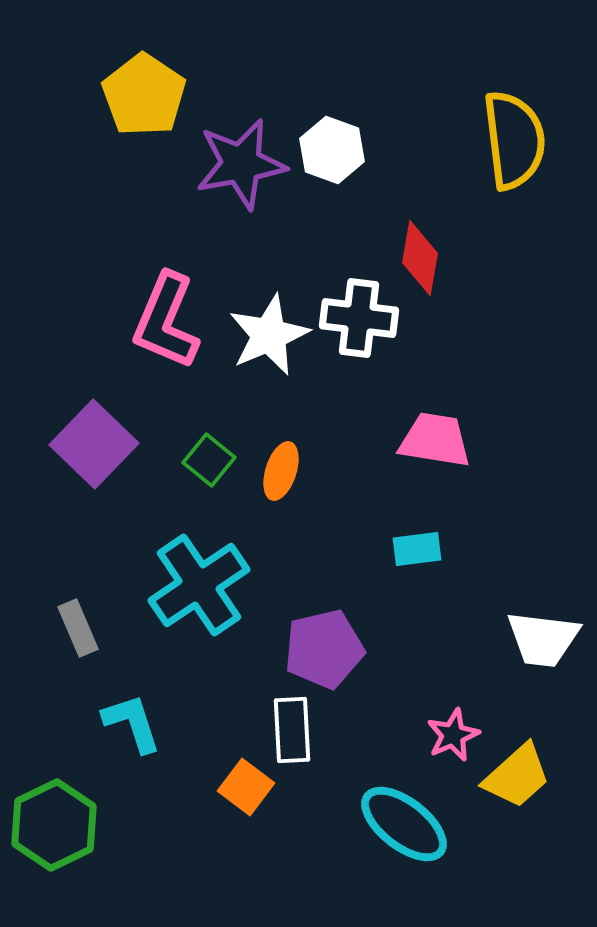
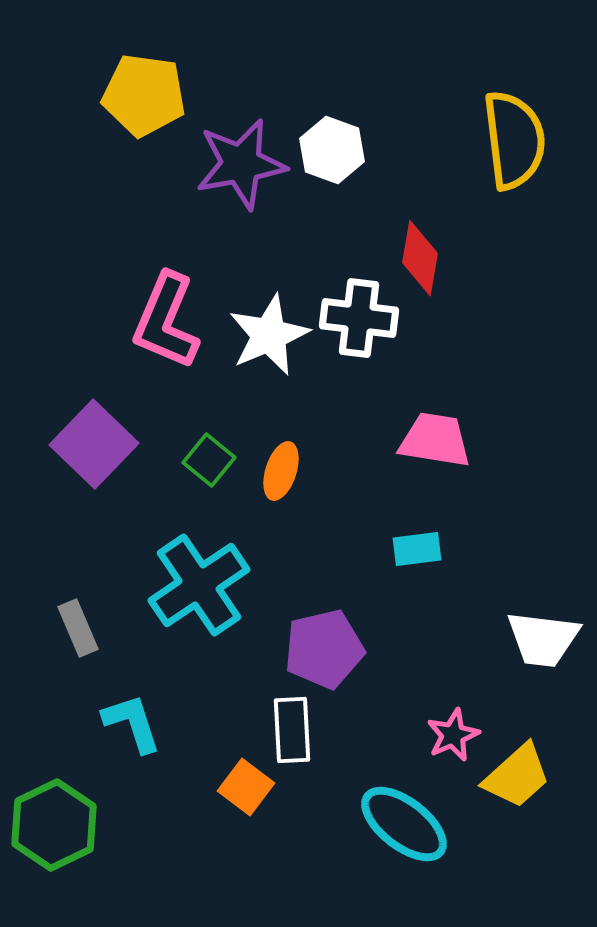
yellow pentagon: rotated 26 degrees counterclockwise
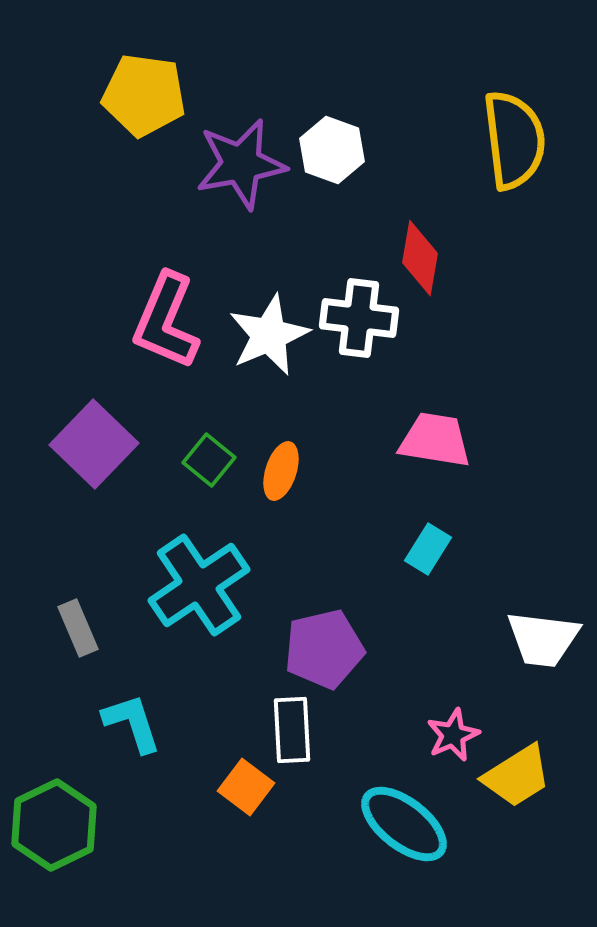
cyan rectangle: moved 11 px right; rotated 51 degrees counterclockwise
yellow trapezoid: rotated 10 degrees clockwise
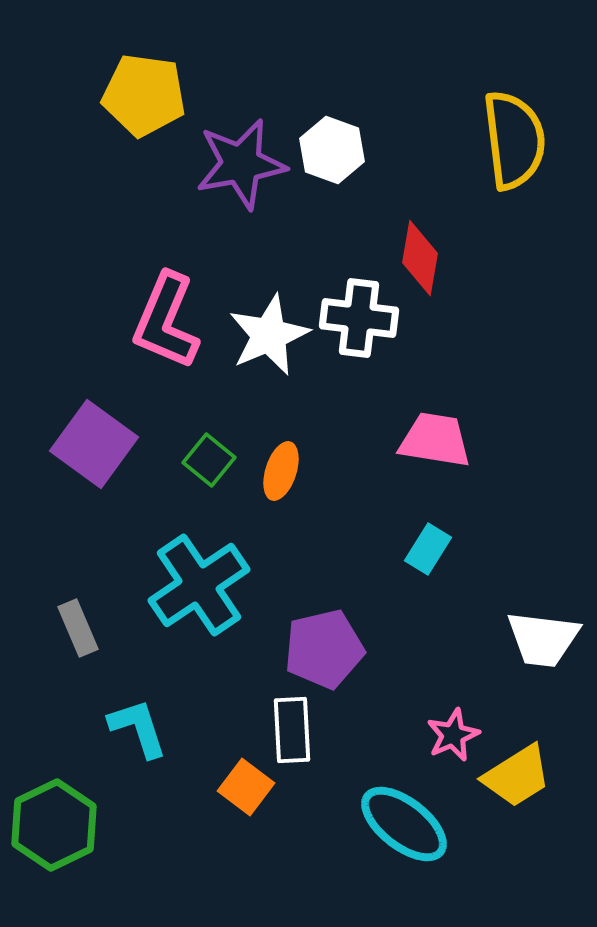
purple square: rotated 8 degrees counterclockwise
cyan L-shape: moved 6 px right, 5 px down
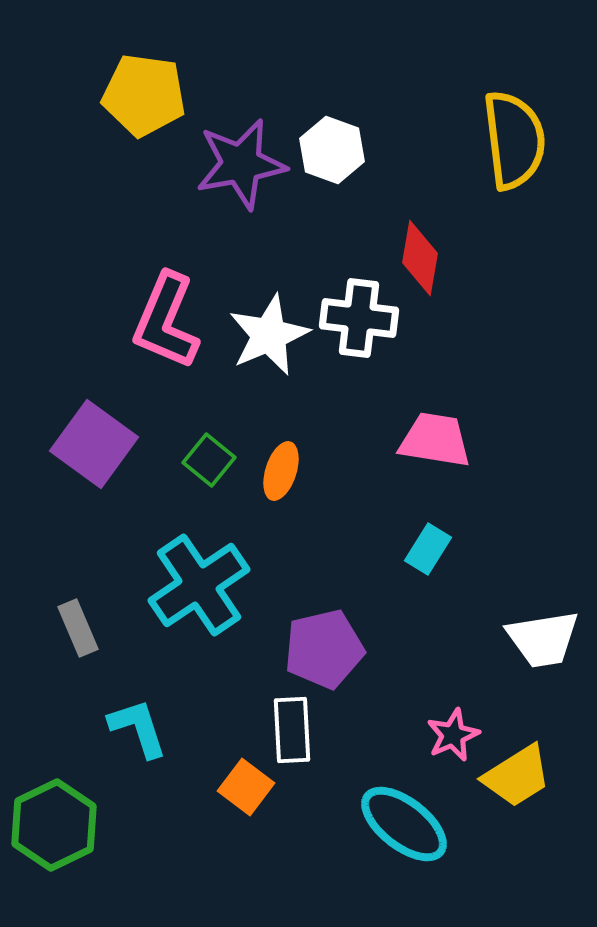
white trapezoid: rotated 16 degrees counterclockwise
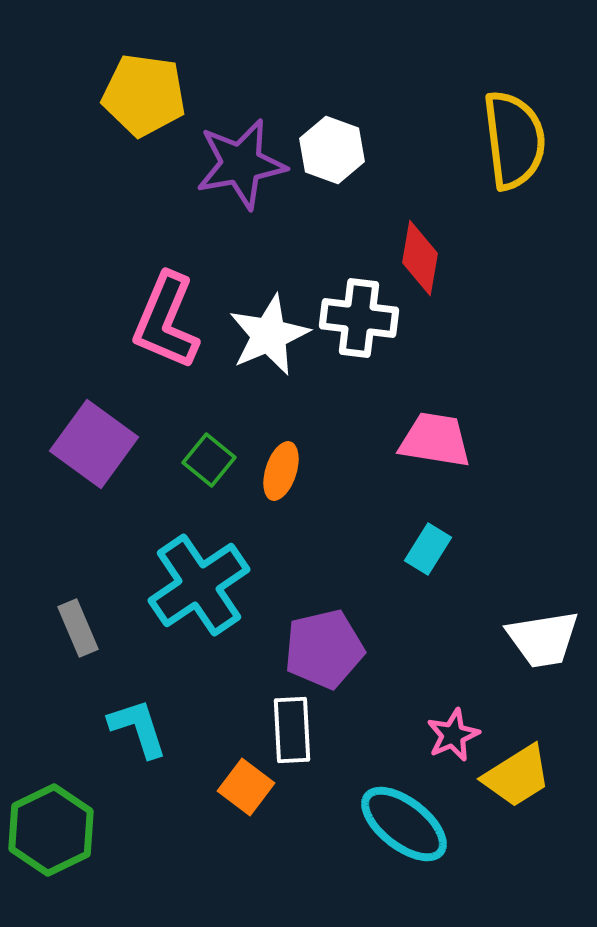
green hexagon: moved 3 px left, 5 px down
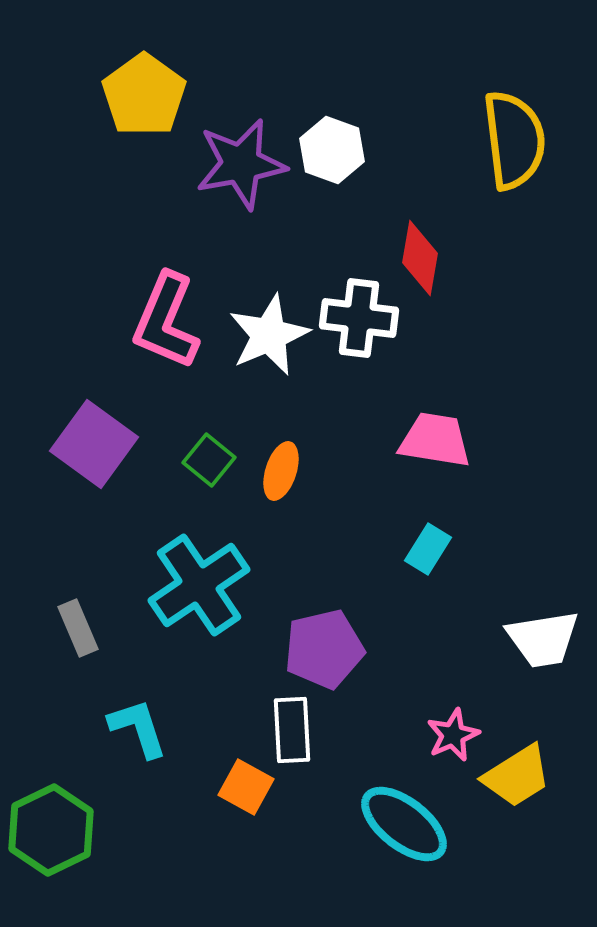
yellow pentagon: rotated 28 degrees clockwise
orange square: rotated 8 degrees counterclockwise
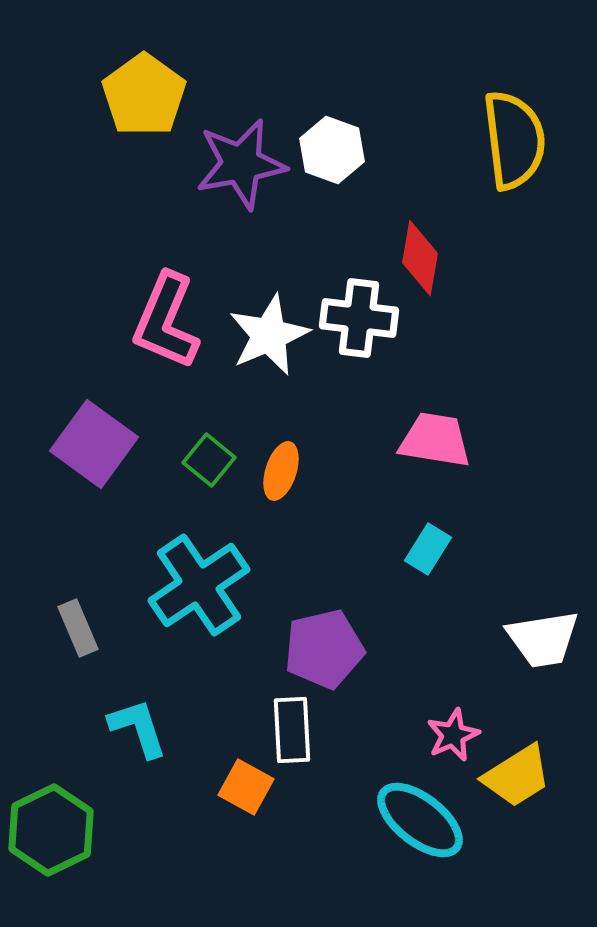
cyan ellipse: moved 16 px right, 4 px up
